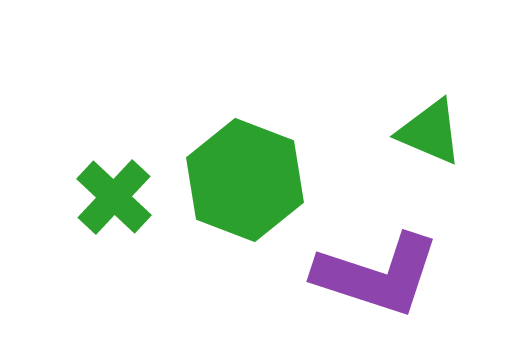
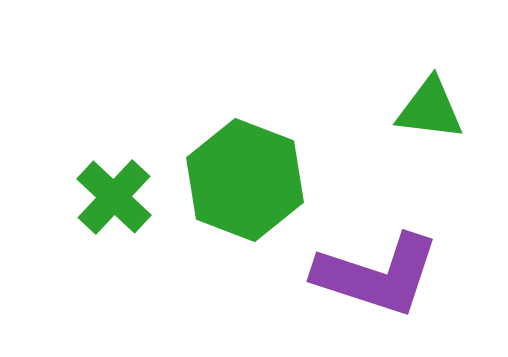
green triangle: moved 23 px up; rotated 16 degrees counterclockwise
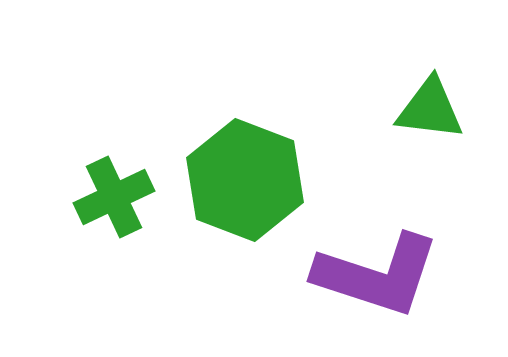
green cross: rotated 22 degrees clockwise
